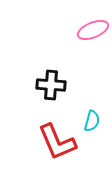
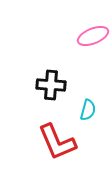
pink ellipse: moved 6 px down
cyan semicircle: moved 4 px left, 11 px up
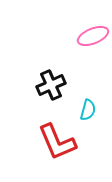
black cross: rotated 28 degrees counterclockwise
